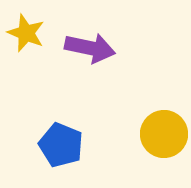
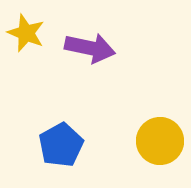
yellow circle: moved 4 px left, 7 px down
blue pentagon: rotated 21 degrees clockwise
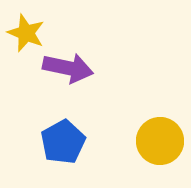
purple arrow: moved 22 px left, 20 px down
blue pentagon: moved 2 px right, 3 px up
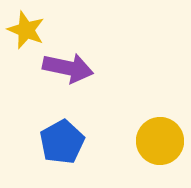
yellow star: moved 3 px up
blue pentagon: moved 1 px left
